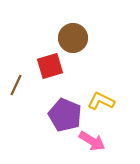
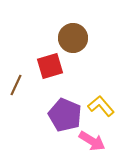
yellow L-shape: moved 5 px down; rotated 24 degrees clockwise
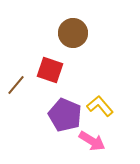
brown circle: moved 5 px up
red square: moved 4 px down; rotated 36 degrees clockwise
brown line: rotated 15 degrees clockwise
yellow L-shape: moved 1 px left
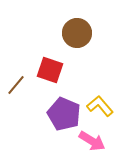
brown circle: moved 4 px right
purple pentagon: moved 1 px left, 1 px up
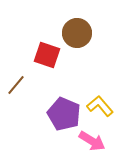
red square: moved 3 px left, 15 px up
